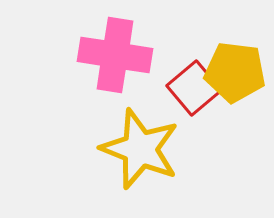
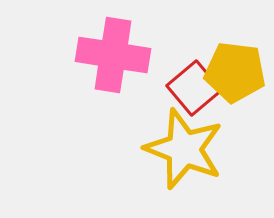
pink cross: moved 2 px left
yellow star: moved 44 px right
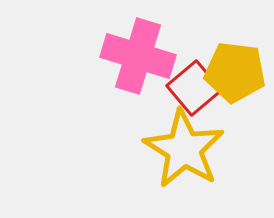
pink cross: moved 25 px right, 1 px down; rotated 8 degrees clockwise
yellow star: rotated 10 degrees clockwise
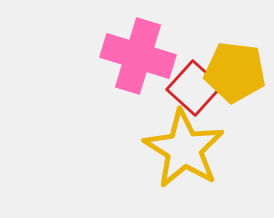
red square: rotated 8 degrees counterclockwise
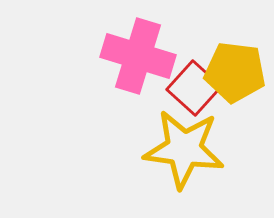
yellow star: rotated 24 degrees counterclockwise
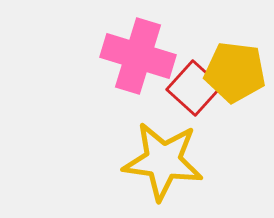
yellow star: moved 21 px left, 12 px down
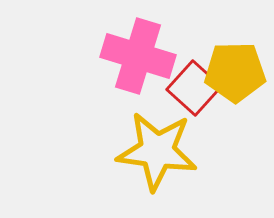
yellow pentagon: rotated 8 degrees counterclockwise
yellow star: moved 6 px left, 10 px up
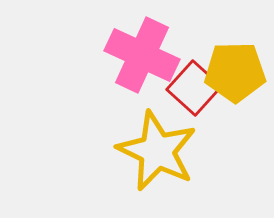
pink cross: moved 4 px right, 1 px up; rotated 8 degrees clockwise
yellow star: rotated 18 degrees clockwise
